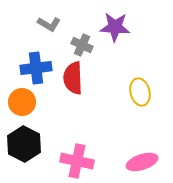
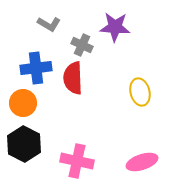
orange circle: moved 1 px right, 1 px down
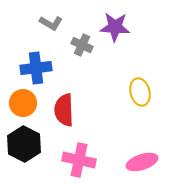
gray L-shape: moved 2 px right, 1 px up
red semicircle: moved 9 px left, 32 px down
pink cross: moved 2 px right, 1 px up
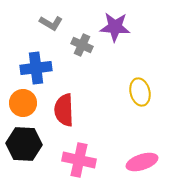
black hexagon: rotated 24 degrees counterclockwise
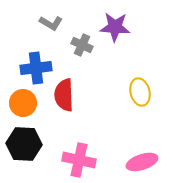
red semicircle: moved 15 px up
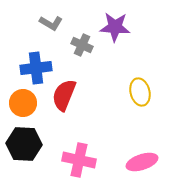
red semicircle: rotated 24 degrees clockwise
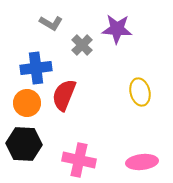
purple star: moved 2 px right, 2 px down
gray cross: rotated 20 degrees clockwise
orange circle: moved 4 px right
pink ellipse: rotated 12 degrees clockwise
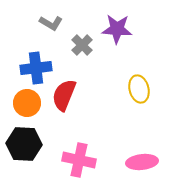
yellow ellipse: moved 1 px left, 3 px up
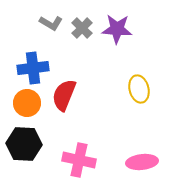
gray cross: moved 17 px up
blue cross: moved 3 px left
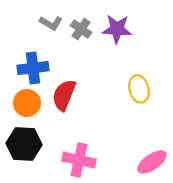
gray cross: moved 1 px left, 1 px down; rotated 10 degrees counterclockwise
pink ellipse: moved 10 px right; rotated 28 degrees counterclockwise
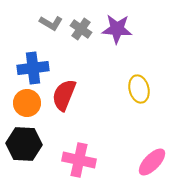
pink ellipse: rotated 12 degrees counterclockwise
